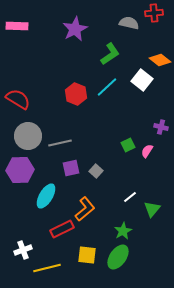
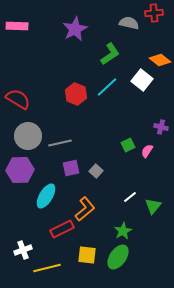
green triangle: moved 1 px right, 3 px up
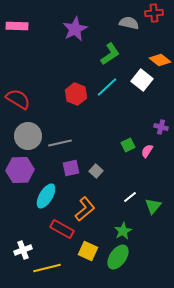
red rectangle: rotated 55 degrees clockwise
yellow square: moved 1 px right, 4 px up; rotated 18 degrees clockwise
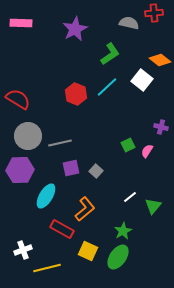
pink rectangle: moved 4 px right, 3 px up
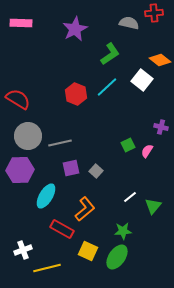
green star: rotated 24 degrees clockwise
green ellipse: moved 1 px left
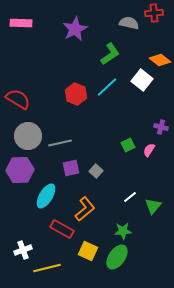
pink semicircle: moved 2 px right, 1 px up
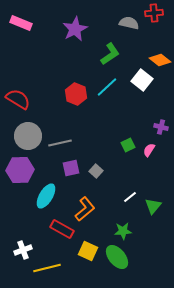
pink rectangle: rotated 20 degrees clockwise
green ellipse: rotated 75 degrees counterclockwise
